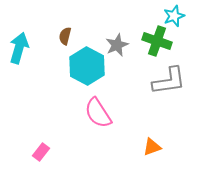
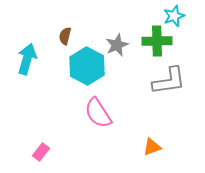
green cross: rotated 20 degrees counterclockwise
cyan arrow: moved 8 px right, 11 px down
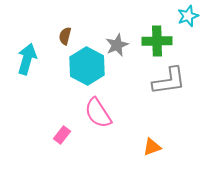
cyan star: moved 14 px right
pink rectangle: moved 21 px right, 17 px up
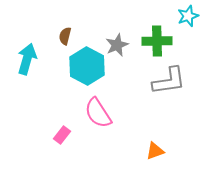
orange triangle: moved 3 px right, 4 px down
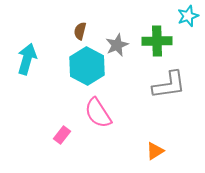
brown semicircle: moved 15 px right, 5 px up
gray L-shape: moved 4 px down
orange triangle: rotated 12 degrees counterclockwise
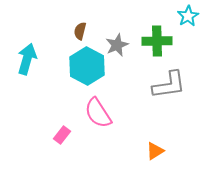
cyan star: rotated 10 degrees counterclockwise
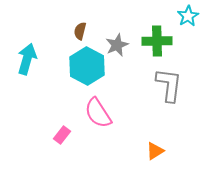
gray L-shape: rotated 75 degrees counterclockwise
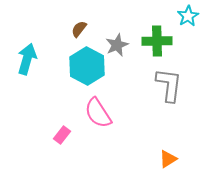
brown semicircle: moved 1 px left, 2 px up; rotated 24 degrees clockwise
orange triangle: moved 13 px right, 8 px down
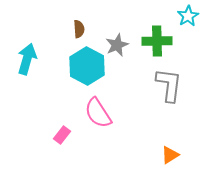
brown semicircle: rotated 138 degrees clockwise
orange triangle: moved 2 px right, 4 px up
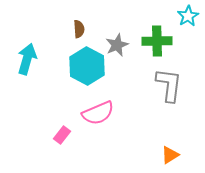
pink semicircle: rotated 80 degrees counterclockwise
